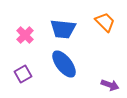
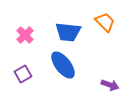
blue trapezoid: moved 5 px right, 3 px down
blue ellipse: moved 1 px left, 1 px down
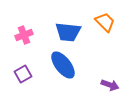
pink cross: moved 1 px left; rotated 24 degrees clockwise
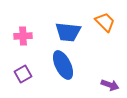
pink cross: moved 1 px left, 1 px down; rotated 18 degrees clockwise
blue ellipse: rotated 12 degrees clockwise
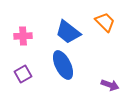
blue trapezoid: rotated 32 degrees clockwise
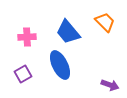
blue trapezoid: rotated 12 degrees clockwise
pink cross: moved 4 px right, 1 px down
blue ellipse: moved 3 px left
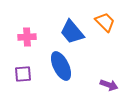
blue trapezoid: moved 4 px right
blue ellipse: moved 1 px right, 1 px down
purple square: rotated 24 degrees clockwise
purple arrow: moved 1 px left
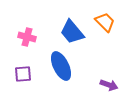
pink cross: rotated 18 degrees clockwise
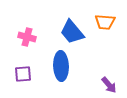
orange trapezoid: rotated 140 degrees clockwise
blue ellipse: rotated 24 degrees clockwise
purple arrow: rotated 30 degrees clockwise
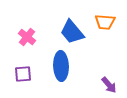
pink cross: rotated 24 degrees clockwise
